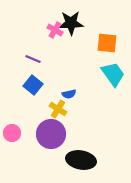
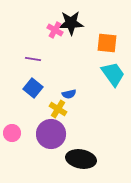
purple line: rotated 14 degrees counterclockwise
blue square: moved 3 px down
black ellipse: moved 1 px up
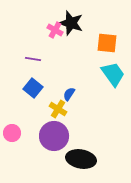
black star: rotated 20 degrees clockwise
blue semicircle: rotated 136 degrees clockwise
purple circle: moved 3 px right, 2 px down
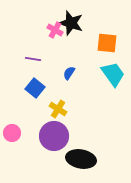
blue square: moved 2 px right
blue semicircle: moved 21 px up
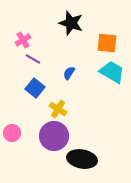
pink cross: moved 32 px left, 10 px down; rotated 28 degrees clockwise
purple line: rotated 21 degrees clockwise
cyan trapezoid: moved 1 px left, 2 px up; rotated 24 degrees counterclockwise
black ellipse: moved 1 px right
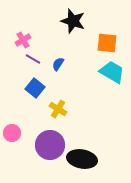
black star: moved 2 px right, 2 px up
blue semicircle: moved 11 px left, 9 px up
purple circle: moved 4 px left, 9 px down
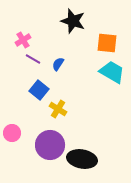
blue square: moved 4 px right, 2 px down
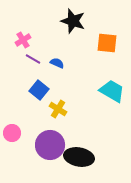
blue semicircle: moved 1 px left, 1 px up; rotated 80 degrees clockwise
cyan trapezoid: moved 19 px down
black ellipse: moved 3 px left, 2 px up
